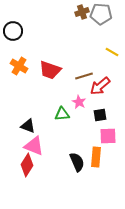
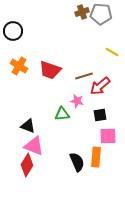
pink star: moved 2 px left, 1 px up; rotated 16 degrees counterclockwise
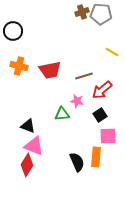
orange cross: rotated 18 degrees counterclockwise
red trapezoid: rotated 30 degrees counterclockwise
red arrow: moved 2 px right, 4 px down
black square: rotated 24 degrees counterclockwise
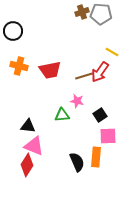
red arrow: moved 2 px left, 18 px up; rotated 15 degrees counterclockwise
green triangle: moved 1 px down
black triangle: rotated 14 degrees counterclockwise
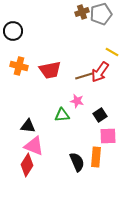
gray pentagon: rotated 20 degrees counterclockwise
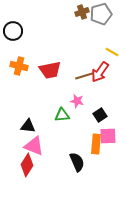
orange rectangle: moved 13 px up
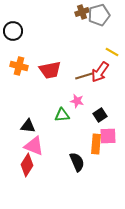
gray pentagon: moved 2 px left, 1 px down
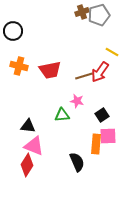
black square: moved 2 px right
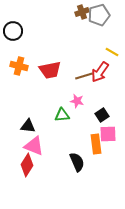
pink square: moved 2 px up
orange rectangle: rotated 12 degrees counterclockwise
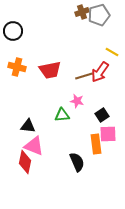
orange cross: moved 2 px left, 1 px down
red diamond: moved 2 px left, 3 px up; rotated 20 degrees counterclockwise
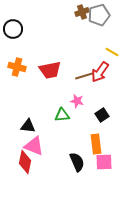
black circle: moved 2 px up
pink square: moved 4 px left, 28 px down
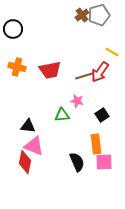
brown cross: moved 3 px down; rotated 16 degrees counterclockwise
